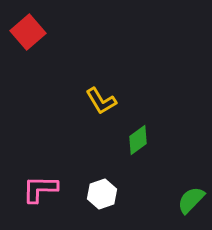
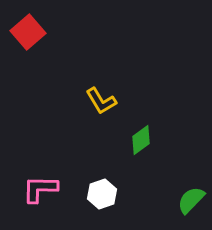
green diamond: moved 3 px right
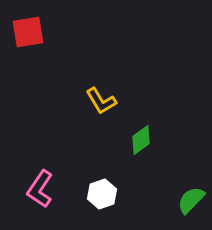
red square: rotated 32 degrees clockwise
pink L-shape: rotated 57 degrees counterclockwise
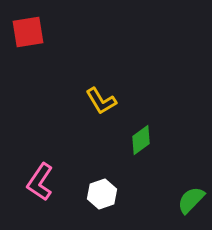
pink L-shape: moved 7 px up
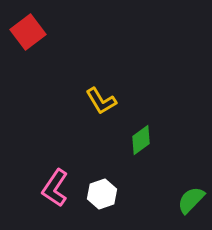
red square: rotated 28 degrees counterclockwise
pink L-shape: moved 15 px right, 6 px down
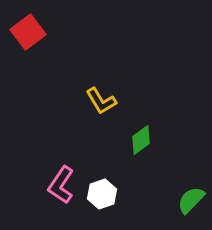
pink L-shape: moved 6 px right, 3 px up
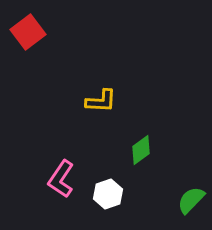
yellow L-shape: rotated 56 degrees counterclockwise
green diamond: moved 10 px down
pink L-shape: moved 6 px up
white hexagon: moved 6 px right
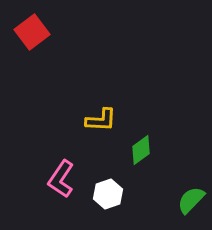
red square: moved 4 px right
yellow L-shape: moved 19 px down
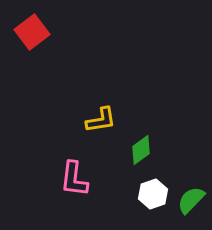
yellow L-shape: rotated 12 degrees counterclockwise
pink L-shape: moved 13 px right; rotated 27 degrees counterclockwise
white hexagon: moved 45 px right
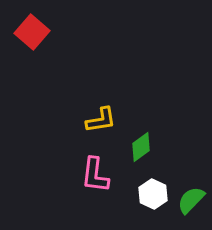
red square: rotated 12 degrees counterclockwise
green diamond: moved 3 px up
pink L-shape: moved 21 px right, 4 px up
white hexagon: rotated 16 degrees counterclockwise
